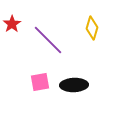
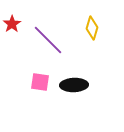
pink square: rotated 18 degrees clockwise
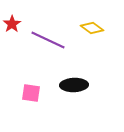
yellow diamond: rotated 70 degrees counterclockwise
purple line: rotated 20 degrees counterclockwise
pink square: moved 9 px left, 11 px down
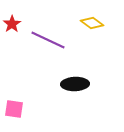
yellow diamond: moved 5 px up
black ellipse: moved 1 px right, 1 px up
pink square: moved 17 px left, 16 px down
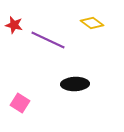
red star: moved 2 px right, 1 px down; rotated 24 degrees counterclockwise
pink square: moved 6 px right, 6 px up; rotated 24 degrees clockwise
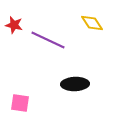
yellow diamond: rotated 20 degrees clockwise
pink square: rotated 24 degrees counterclockwise
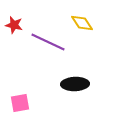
yellow diamond: moved 10 px left
purple line: moved 2 px down
pink square: rotated 18 degrees counterclockwise
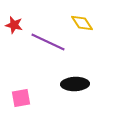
pink square: moved 1 px right, 5 px up
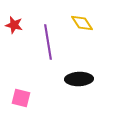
purple line: rotated 56 degrees clockwise
black ellipse: moved 4 px right, 5 px up
pink square: rotated 24 degrees clockwise
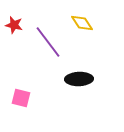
purple line: rotated 28 degrees counterclockwise
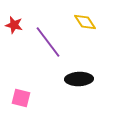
yellow diamond: moved 3 px right, 1 px up
